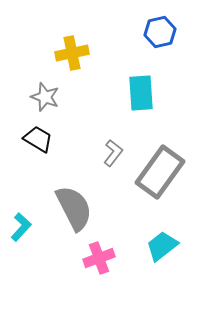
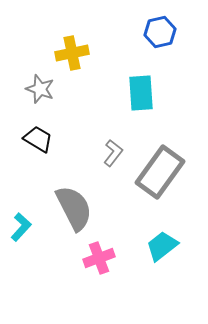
gray star: moved 5 px left, 8 px up
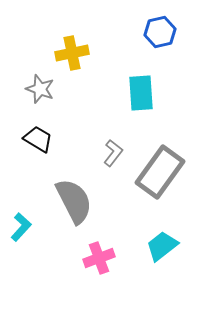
gray semicircle: moved 7 px up
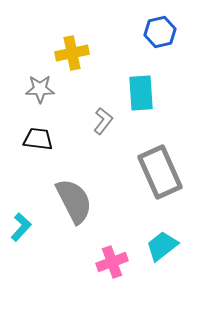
gray star: rotated 20 degrees counterclockwise
black trapezoid: rotated 24 degrees counterclockwise
gray L-shape: moved 10 px left, 32 px up
gray rectangle: rotated 60 degrees counterclockwise
pink cross: moved 13 px right, 4 px down
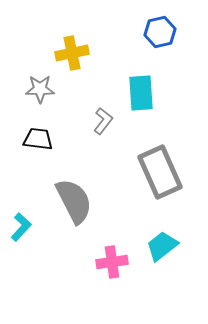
pink cross: rotated 12 degrees clockwise
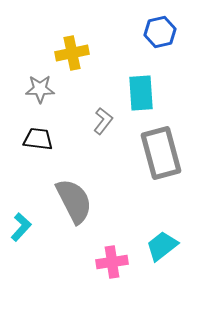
gray rectangle: moved 1 px right, 19 px up; rotated 9 degrees clockwise
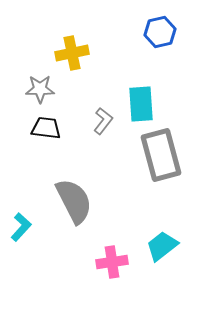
cyan rectangle: moved 11 px down
black trapezoid: moved 8 px right, 11 px up
gray rectangle: moved 2 px down
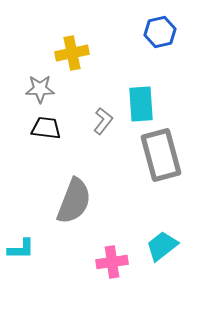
gray semicircle: rotated 48 degrees clockwise
cyan L-shape: moved 22 px down; rotated 48 degrees clockwise
